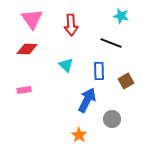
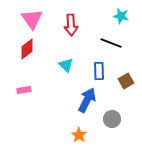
red diamond: rotated 40 degrees counterclockwise
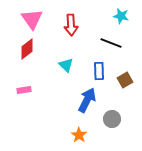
brown square: moved 1 px left, 1 px up
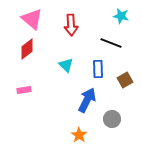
pink triangle: rotated 15 degrees counterclockwise
blue rectangle: moved 1 px left, 2 px up
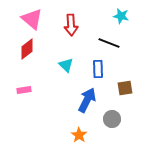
black line: moved 2 px left
brown square: moved 8 px down; rotated 21 degrees clockwise
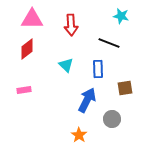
pink triangle: rotated 40 degrees counterclockwise
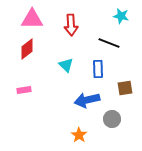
blue arrow: rotated 130 degrees counterclockwise
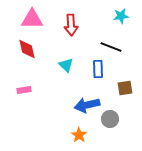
cyan star: rotated 21 degrees counterclockwise
black line: moved 2 px right, 4 px down
red diamond: rotated 65 degrees counterclockwise
blue arrow: moved 5 px down
gray circle: moved 2 px left
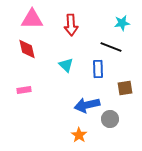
cyan star: moved 1 px right, 7 px down
